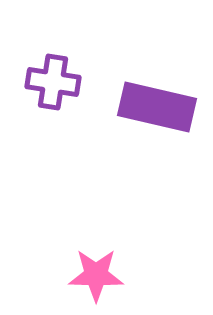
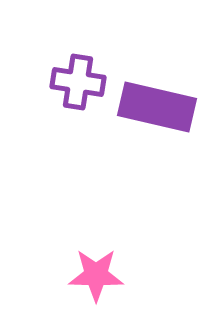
purple cross: moved 25 px right
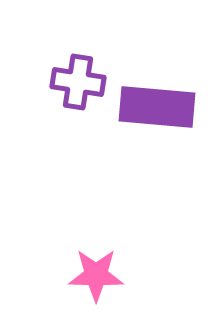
purple rectangle: rotated 8 degrees counterclockwise
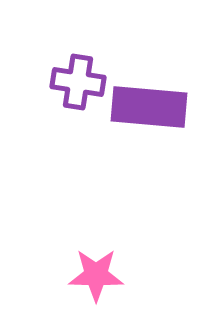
purple rectangle: moved 8 px left
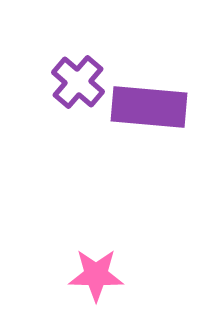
purple cross: rotated 32 degrees clockwise
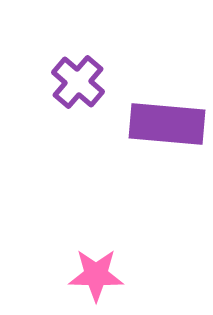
purple rectangle: moved 18 px right, 17 px down
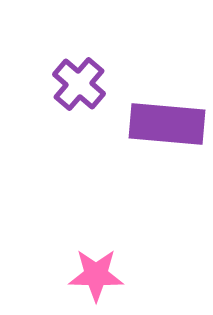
purple cross: moved 1 px right, 2 px down
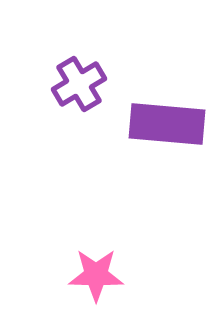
purple cross: rotated 18 degrees clockwise
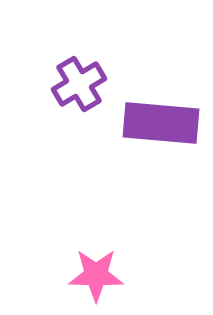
purple rectangle: moved 6 px left, 1 px up
